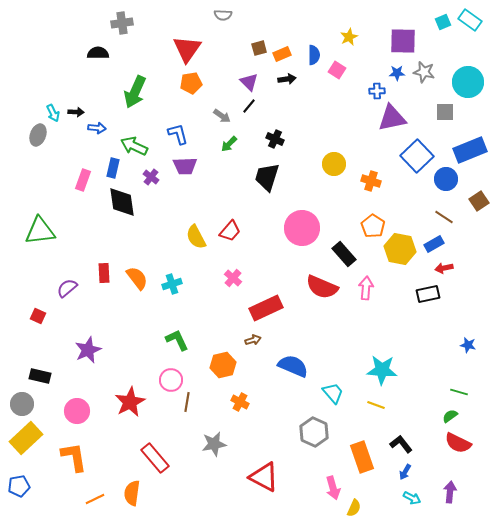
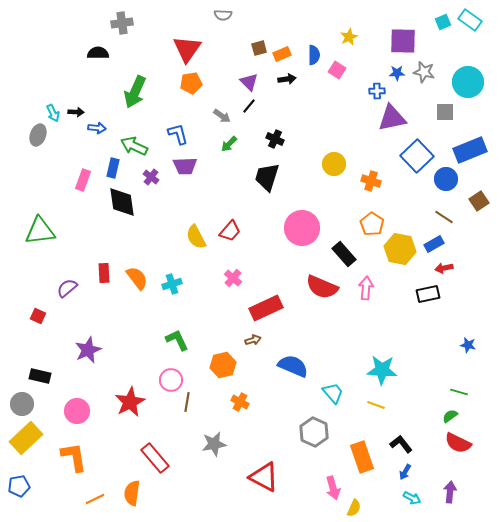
orange pentagon at (373, 226): moved 1 px left, 2 px up
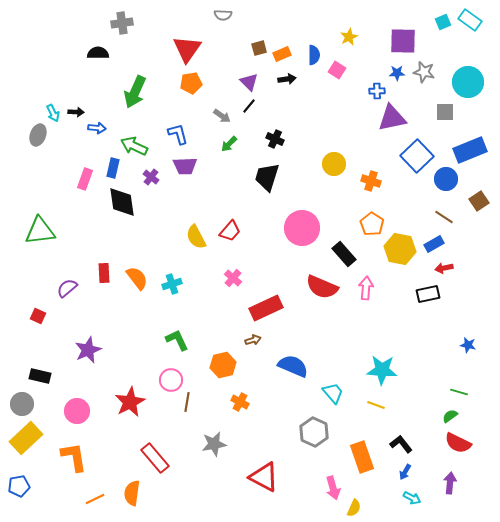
pink rectangle at (83, 180): moved 2 px right, 1 px up
purple arrow at (450, 492): moved 9 px up
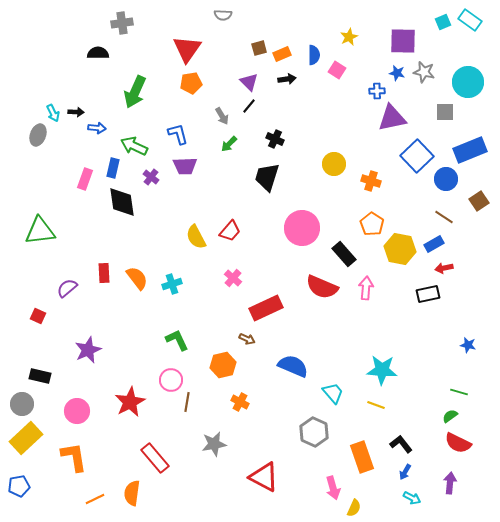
blue star at (397, 73): rotated 14 degrees clockwise
gray arrow at (222, 116): rotated 24 degrees clockwise
brown arrow at (253, 340): moved 6 px left, 1 px up; rotated 42 degrees clockwise
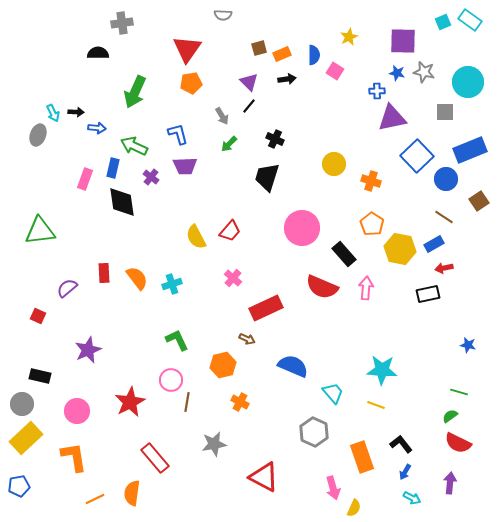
pink square at (337, 70): moved 2 px left, 1 px down
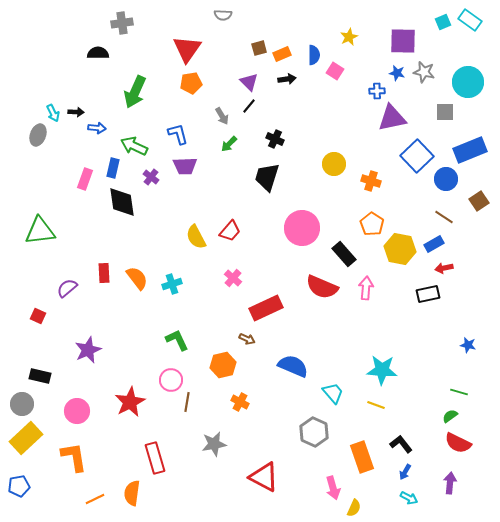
red rectangle at (155, 458): rotated 24 degrees clockwise
cyan arrow at (412, 498): moved 3 px left
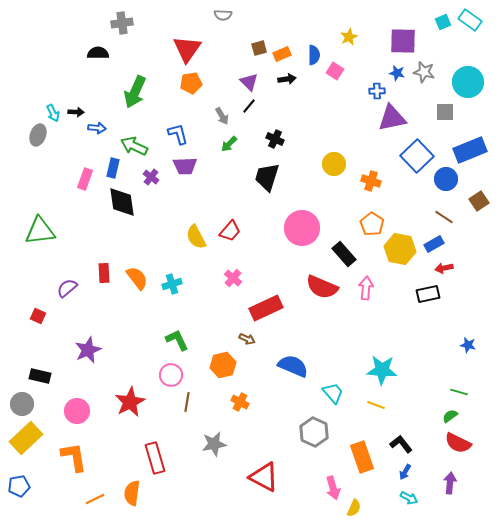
pink circle at (171, 380): moved 5 px up
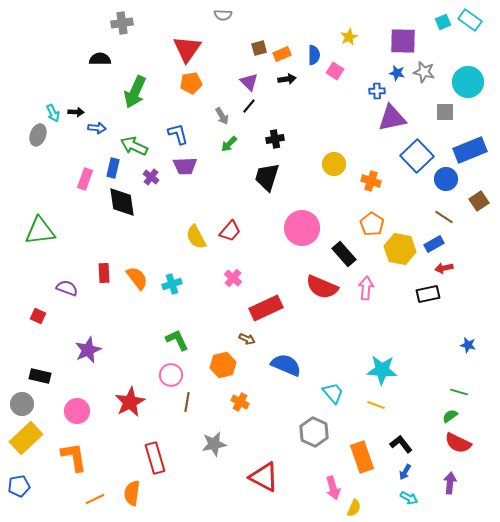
black semicircle at (98, 53): moved 2 px right, 6 px down
black cross at (275, 139): rotated 36 degrees counterclockwise
purple semicircle at (67, 288): rotated 60 degrees clockwise
blue semicircle at (293, 366): moved 7 px left, 1 px up
